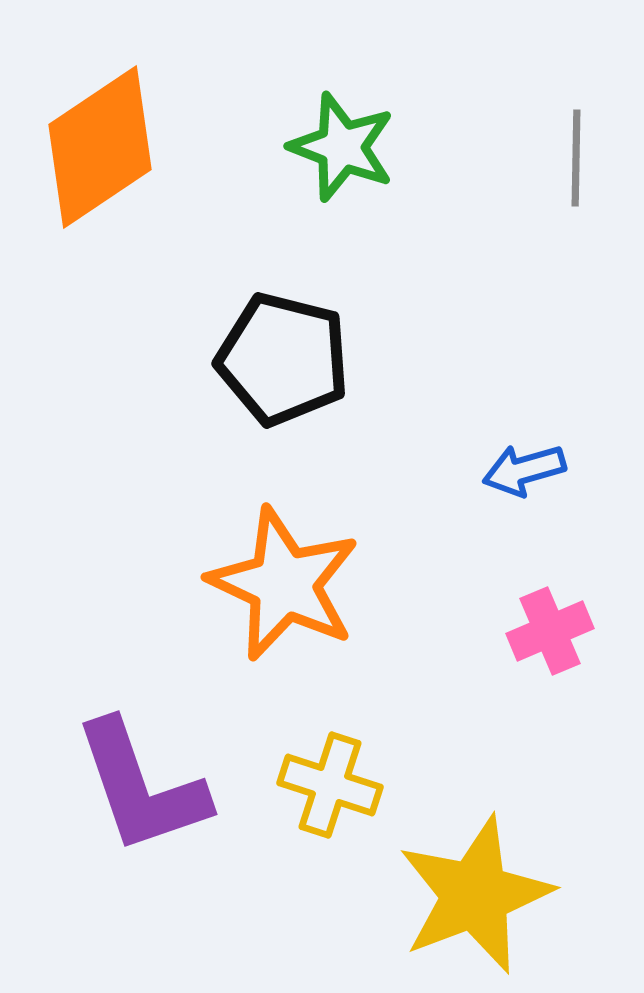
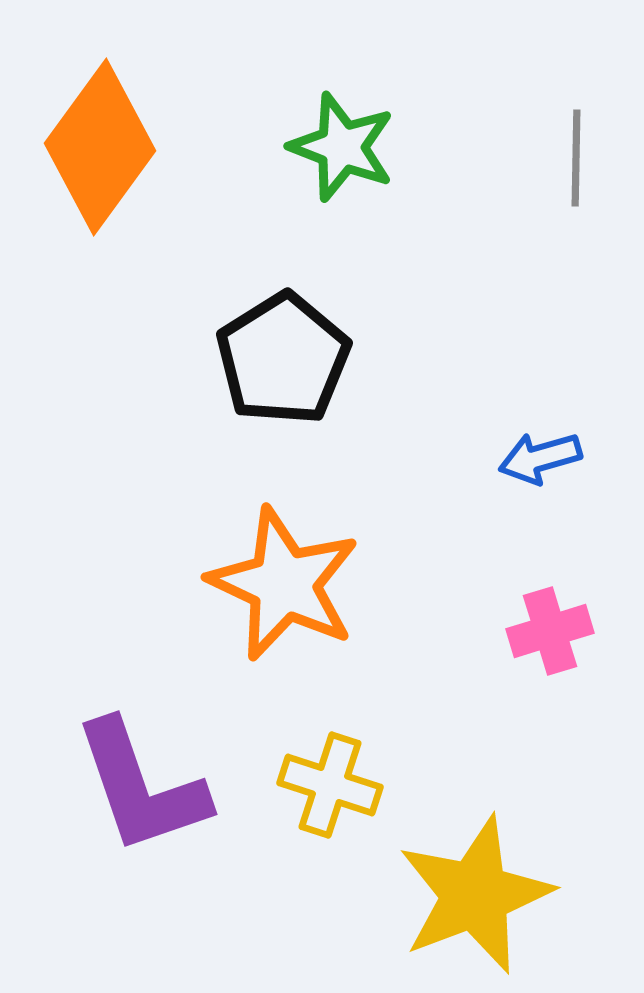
orange diamond: rotated 20 degrees counterclockwise
black pentagon: rotated 26 degrees clockwise
blue arrow: moved 16 px right, 12 px up
pink cross: rotated 6 degrees clockwise
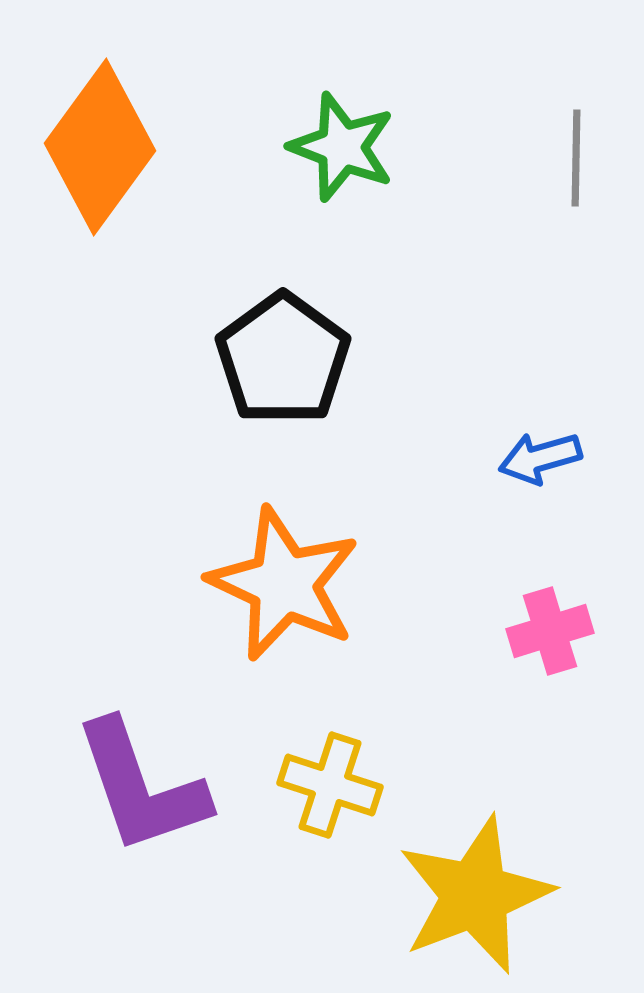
black pentagon: rotated 4 degrees counterclockwise
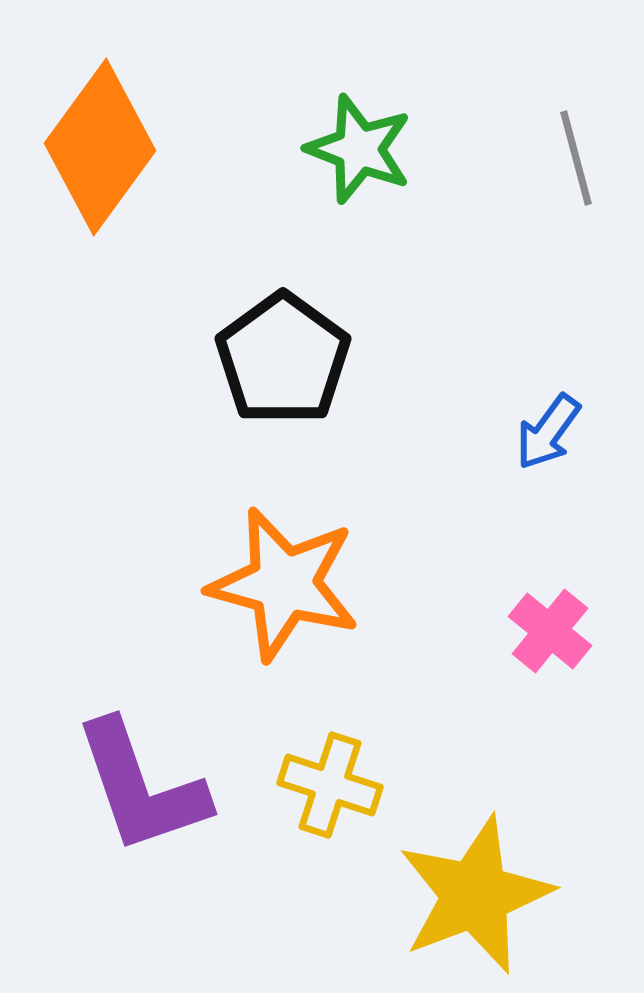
green star: moved 17 px right, 2 px down
gray line: rotated 16 degrees counterclockwise
blue arrow: moved 8 px right, 26 px up; rotated 38 degrees counterclockwise
orange star: rotated 10 degrees counterclockwise
pink cross: rotated 34 degrees counterclockwise
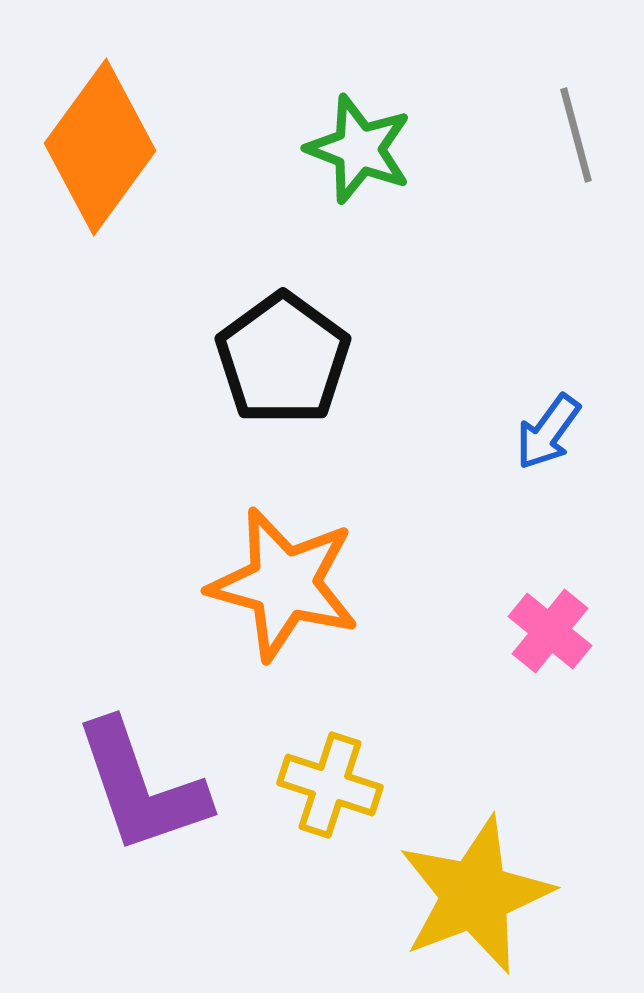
gray line: moved 23 px up
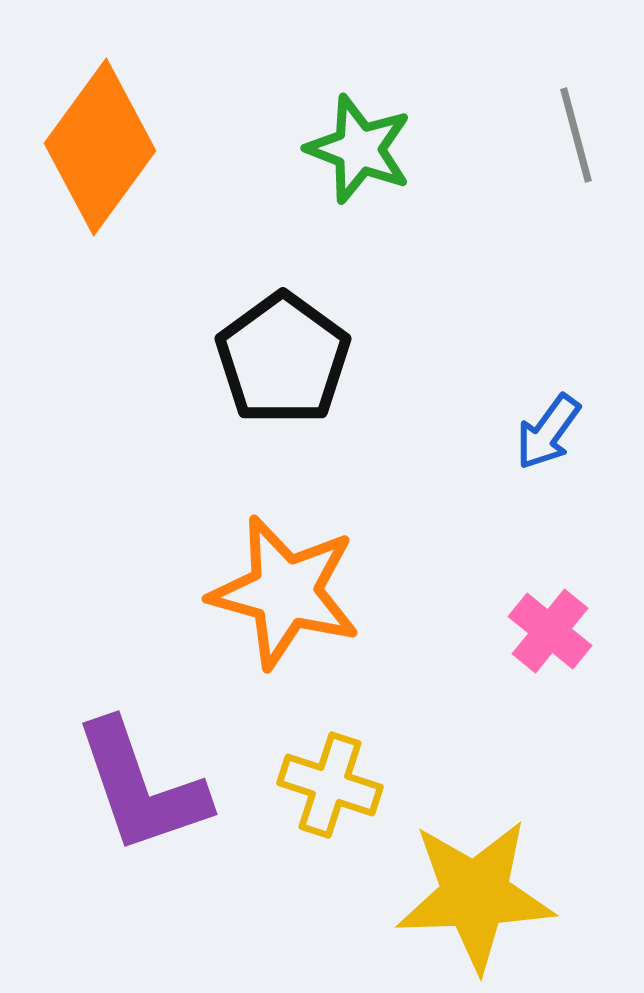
orange star: moved 1 px right, 8 px down
yellow star: rotated 19 degrees clockwise
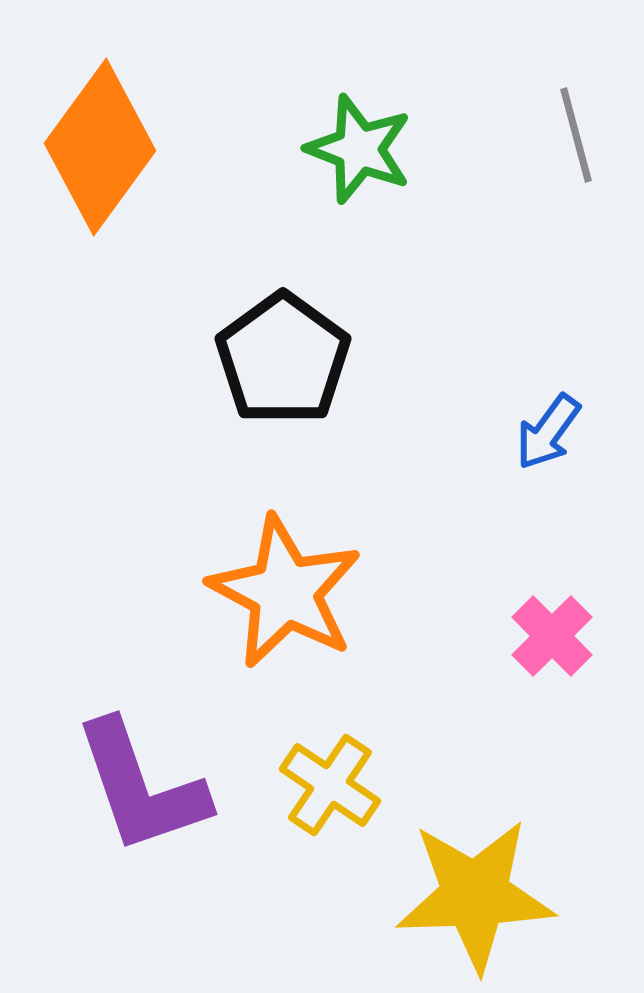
orange star: rotated 13 degrees clockwise
pink cross: moved 2 px right, 5 px down; rotated 6 degrees clockwise
yellow cross: rotated 16 degrees clockwise
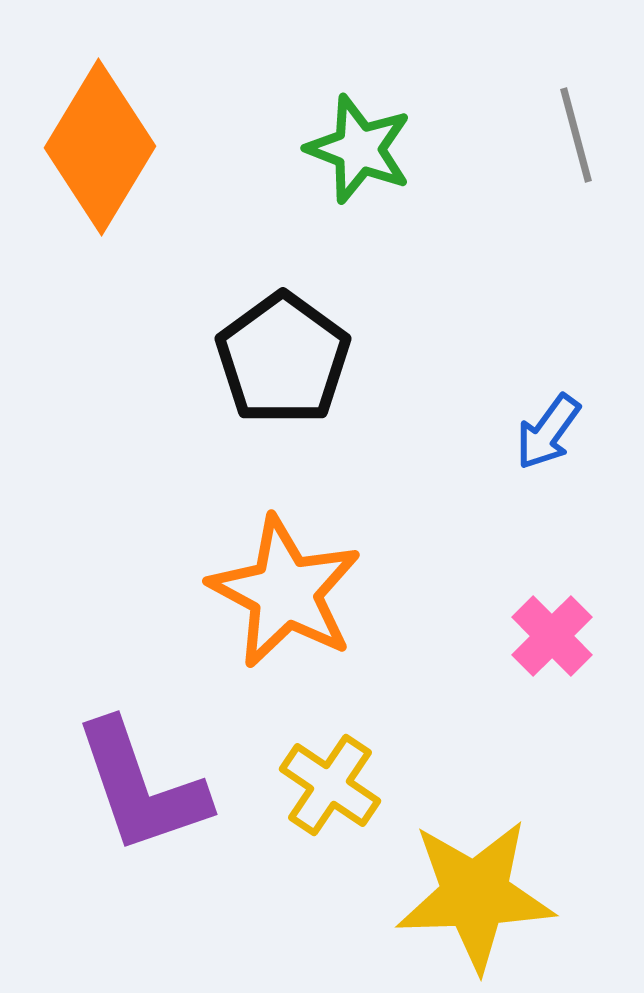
orange diamond: rotated 5 degrees counterclockwise
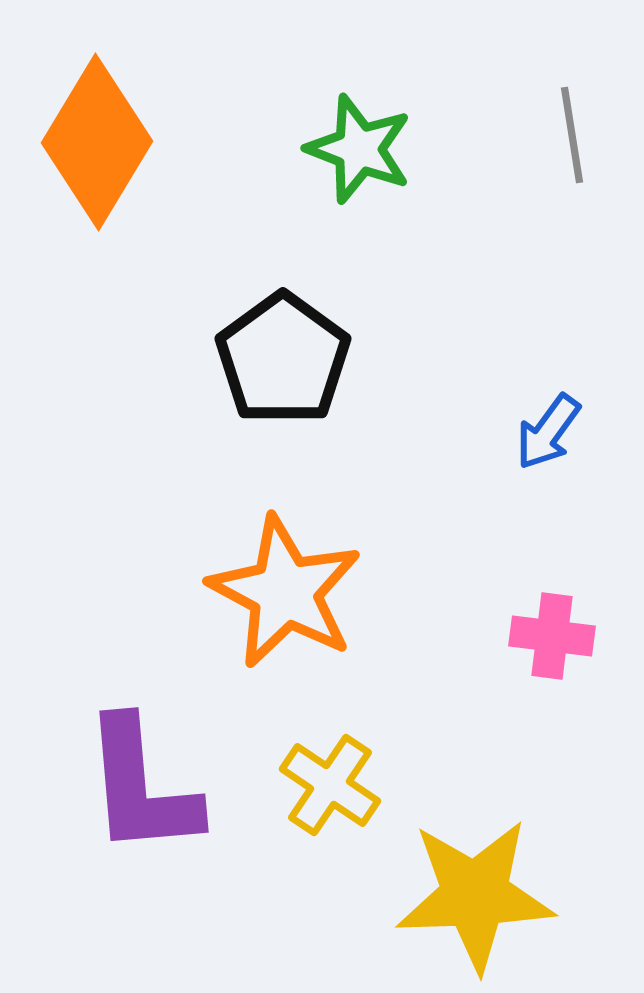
gray line: moved 4 px left; rotated 6 degrees clockwise
orange diamond: moved 3 px left, 5 px up
pink cross: rotated 38 degrees counterclockwise
purple L-shape: rotated 14 degrees clockwise
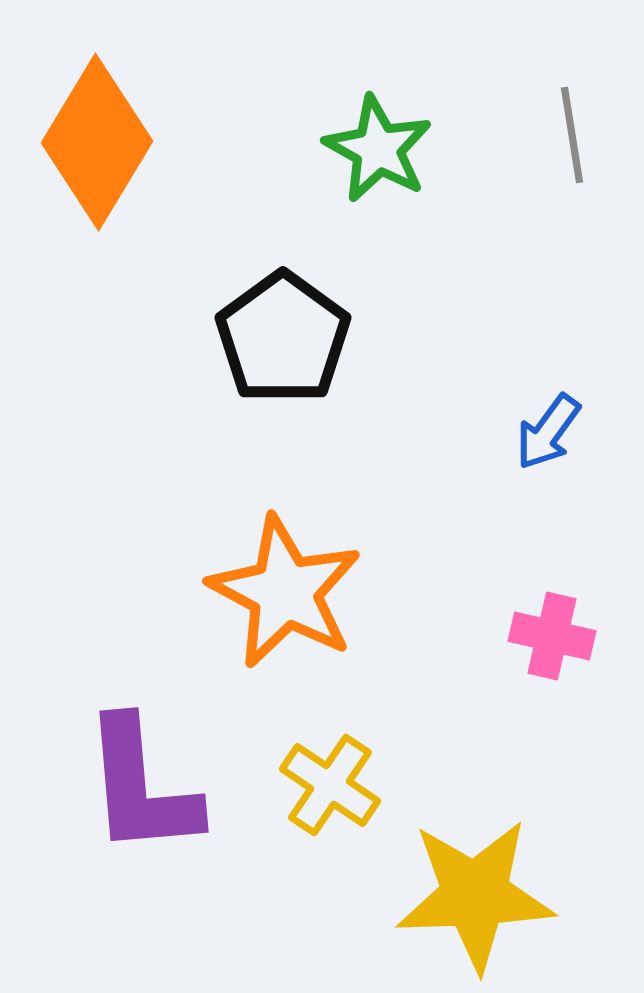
green star: moved 19 px right; rotated 8 degrees clockwise
black pentagon: moved 21 px up
pink cross: rotated 6 degrees clockwise
